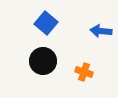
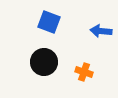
blue square: moved 3 px right, 1 px up; rotated 20 degrees counterclockwise
black circle: moved 1 px right, 1 px down
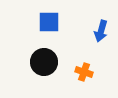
blue square: rotated 20 degrees counterclockwise
blue arrow: rotated 80 degrees counterclockwise
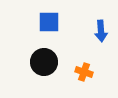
blue arrow: rotated 20 degrees counterclockwise
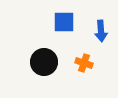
blue square: moved 15 px right
orange cross: moved 9 px up
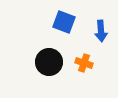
blue square: rotated 20 degrees clockwise
black circle: moved 5 px right
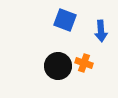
blue square: moved 1 px right, 2 px up
black circle: moved 9 px right, 4 px down
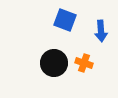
black circle: moved 4 px left, 3 px up
